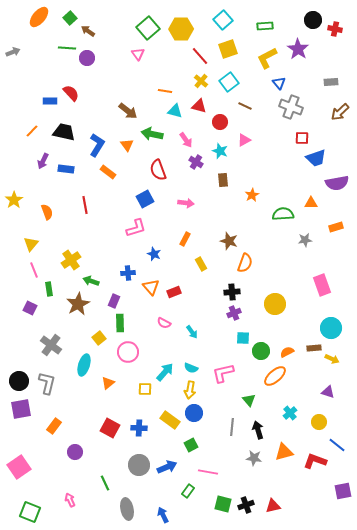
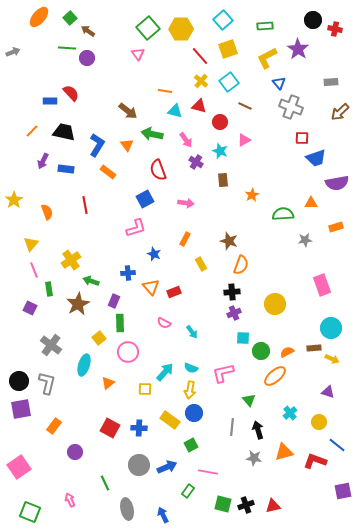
orange semicircle at (245, 263): moved 4 px left, 2 px down
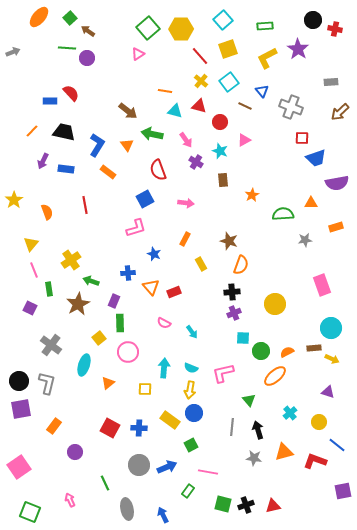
pink triangle at (138, 54): rotated 32 degrees clockwise
blue triangle at (279, 83): moved 17 px left, 8 px down
cyan arrow at (165, 372): moved 1 px left, 4 px up; rotated 36 degrees counterclockwise
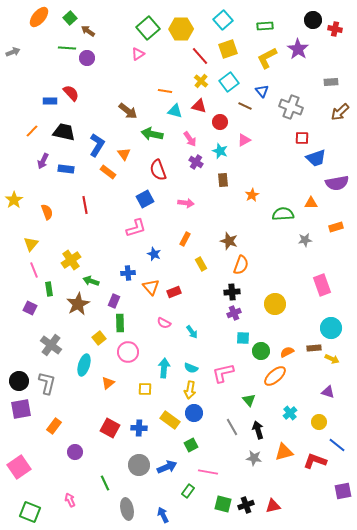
pink arrow at (186, 140): moved 4 px right, 1 px up
orange triangle at (127, 145): moved 3 px left, 9 px down
gray line at (232, 427): rotated 36 degrees counterclockwise
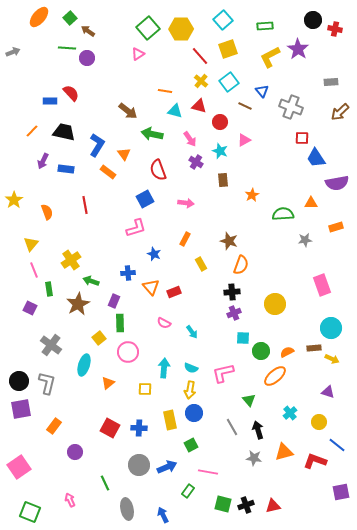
yellow L-shape at (267, 58): moved 3 px right, 1 px up
blue trapezoid at (316, 158): rotated 75 degrees clockwise
yellow rectangle at (170, 420): rotated 42 degrees clockwise
purple square at (343, 491): moved 2 px left, 1 px down
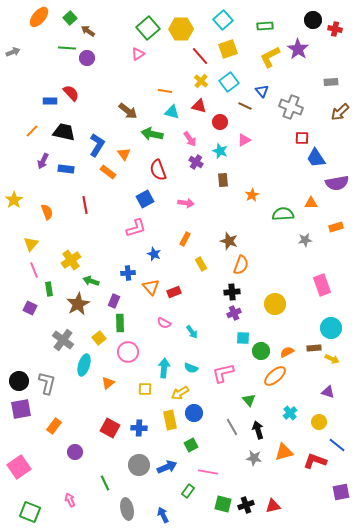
cyan triangle at (175, 111): moved 3 px left, 1 px down
gray cross at (51, 345): moved 12 px right, 5 px up
yellow arrow at (190, 390): moved 10 px left, 3 px down; rotated 48 degrees clockwise
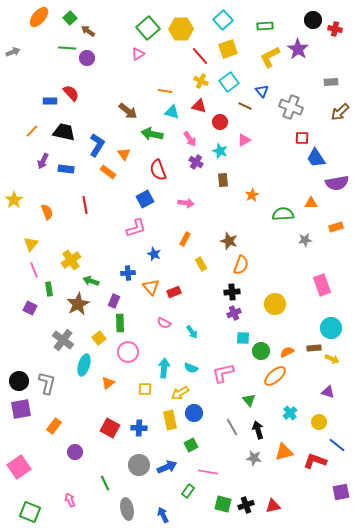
yellow cross at (201, 81): rotated 16 degrees counterclockwise
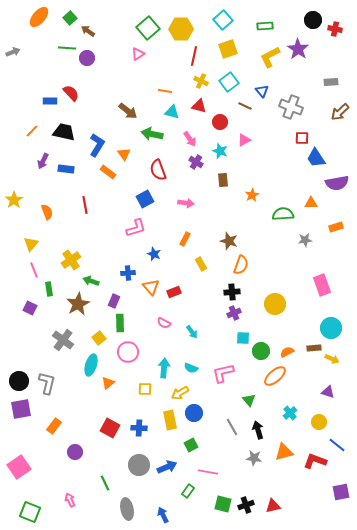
red line at (200, 56): moved 6 px left; rotated 54 degrees clockwise
cyan ellipse at (84, 365): moved 7 px right
